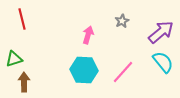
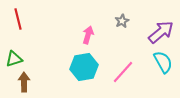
red line: moved 4 px left
cyan semicircle: rotated 10 degrees clockwise
cyan hexagon: moved 3 px up; rotated 12 degrees counterclockwise
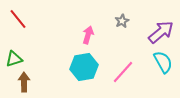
red line: rotated 25 degrees counterclockwise
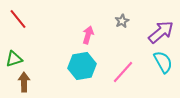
cyan hexagon: moved 2 px left, 1 px up
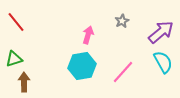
red line: moved 2 px left, 3 px down
